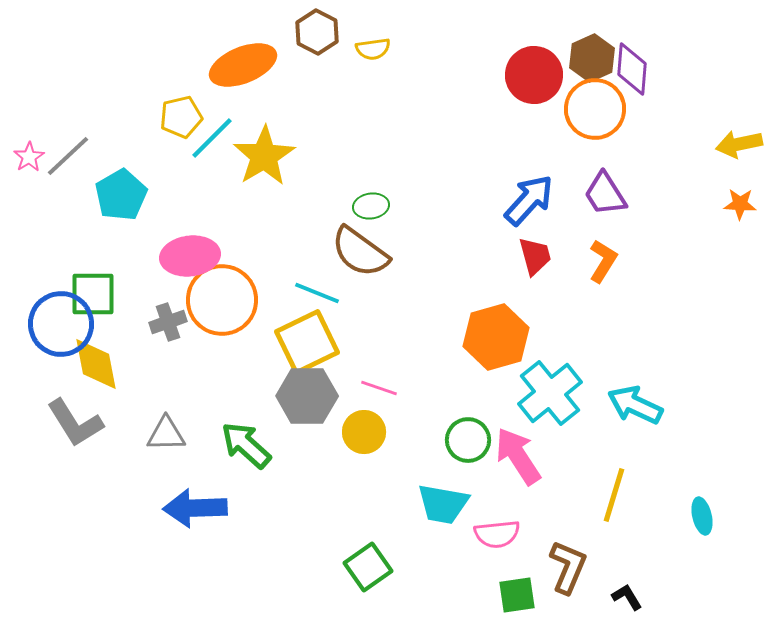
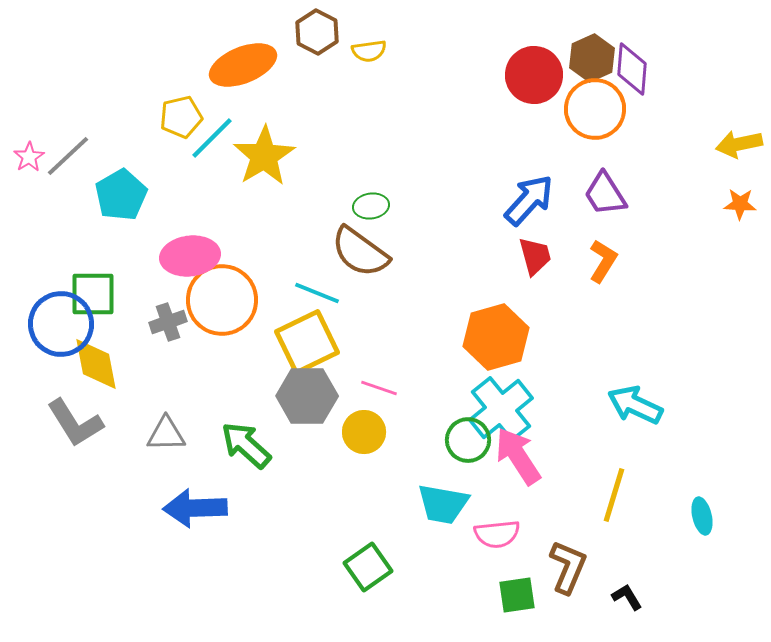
yellow semicircle at (373, 49): moved 4 px left, 2 px down
cyan cross at (550, 393): moved 49 px left, 16 px down
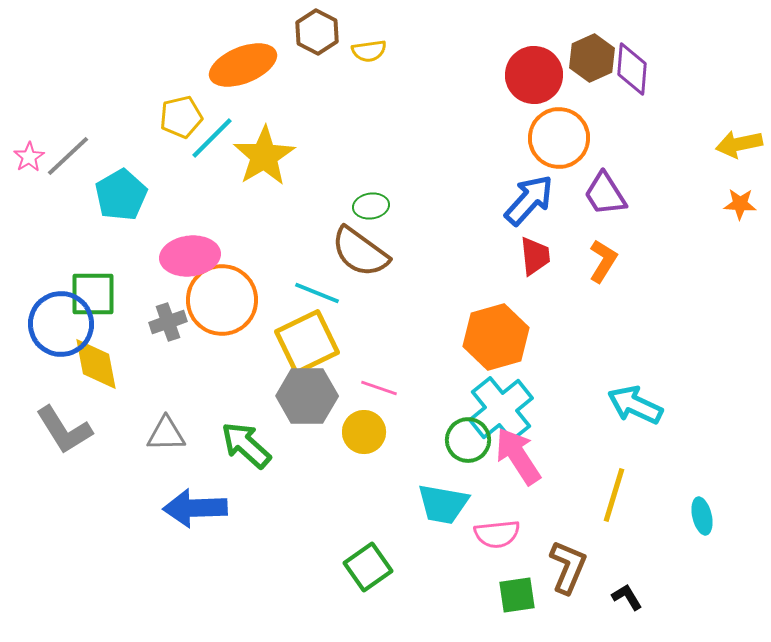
orange circle at (595, 109): moved 36 px left, 29 px down
red trapezoid at (535, 256): rotated 9 degrees clockwise
gray L-shape at (75, 423): moved 11 px left, 7 px down
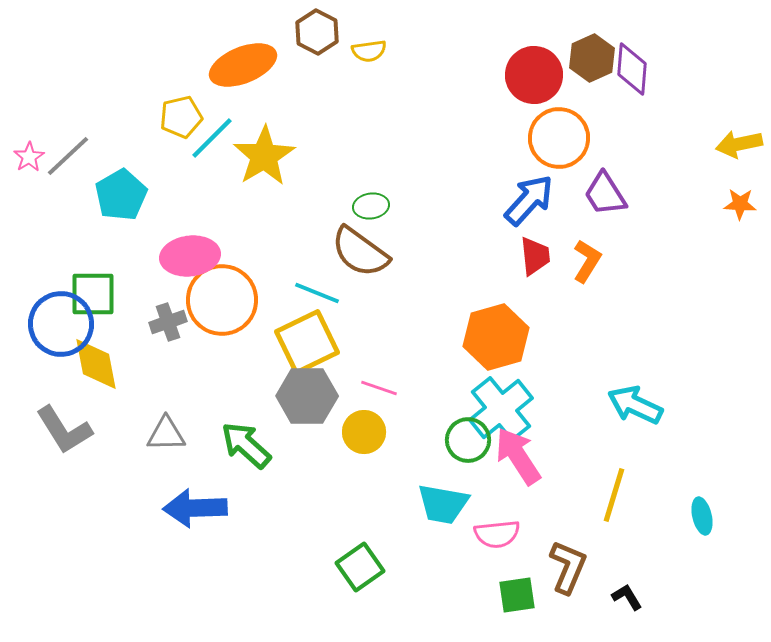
orange L-shape at (603, 261): moved 16 px left
green square at (368, 567): moved 8 px left
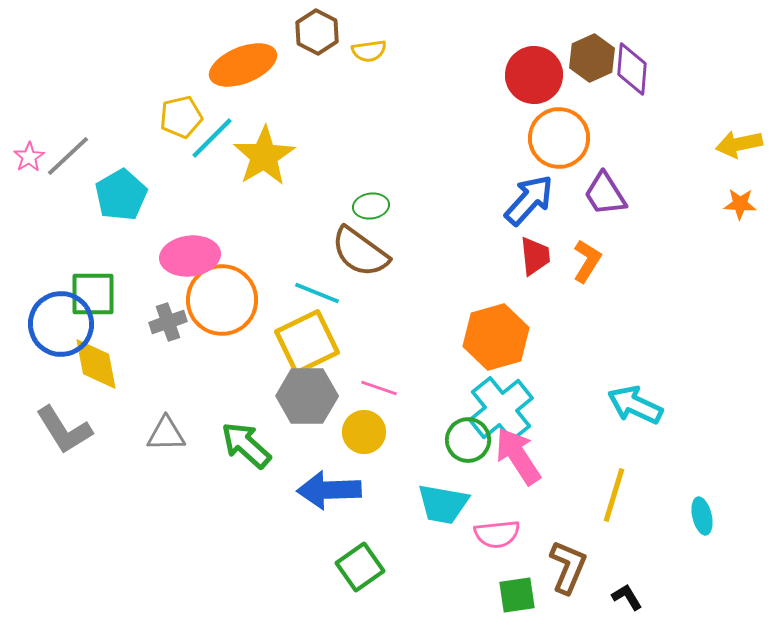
blue arrow at (195, 508): moved 134 px right, 18 px up
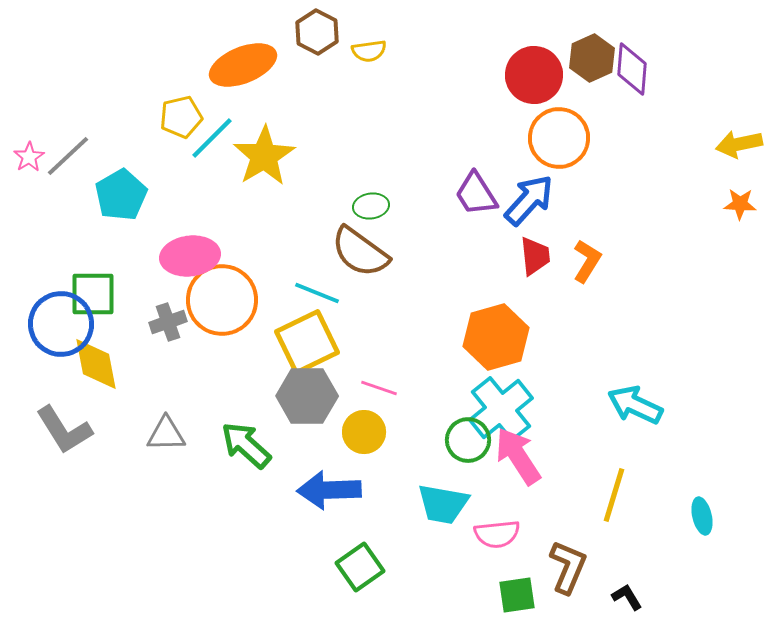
purple trapezoid at (605, 194): moved 129 px left
